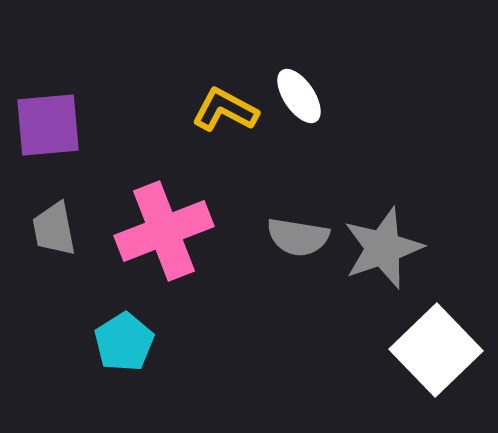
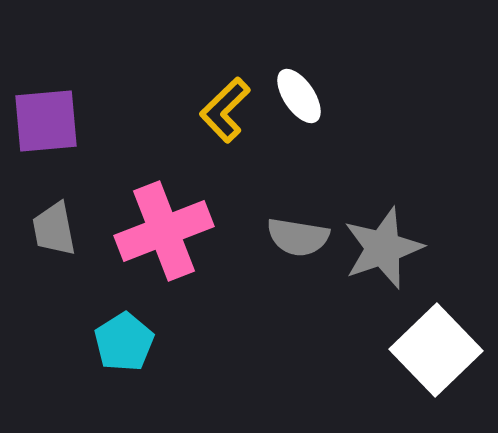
yellow L-shape: rotated 72 degrees counterclockwise
purple square: moved 2 px left, 4 px up
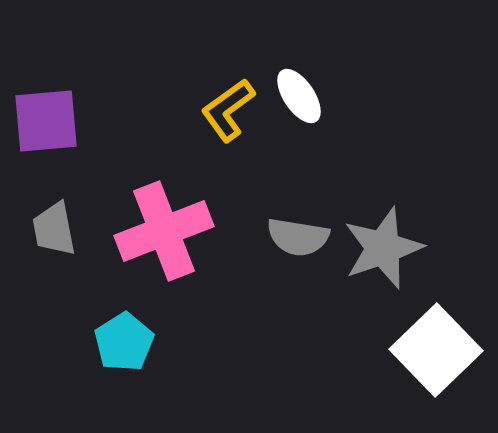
yellow L-shape: moved 3 px right; rotated 8 degrees clockwise
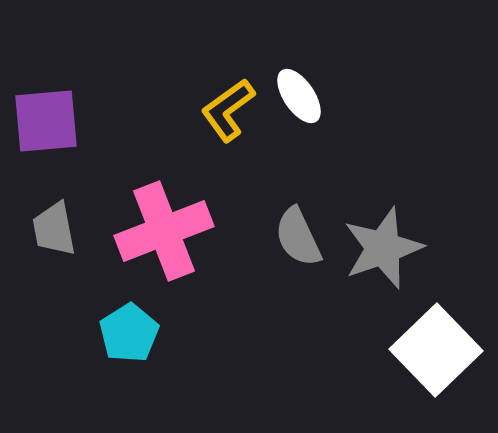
gray semicircle: rotated 56 degrees clockwise
cyan pentagon: moved 5 px right, 9 px up
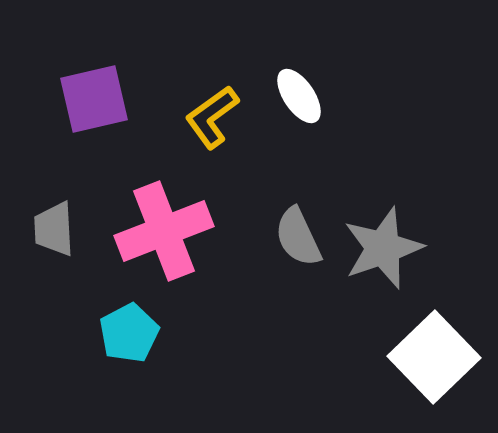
yellow L-shape: moved 16 px left, 7 px down
purple square: moved 48 px right, 22 px up; rotated 8 degrees counterclockwise
gray trapezoid: rotated 8 degrees clockwise
cyan pentagon: rotated 4 degrees clockwise
white square: moved 2 px left, 7 px down
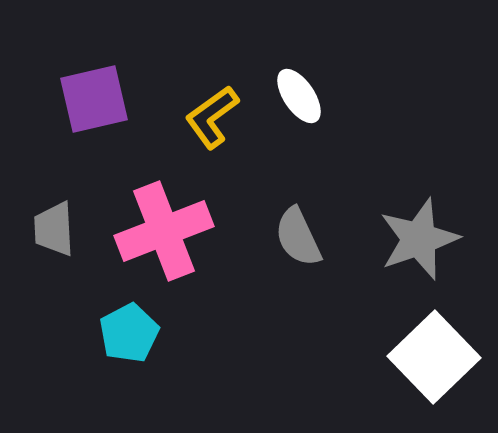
gray star: moved 36 px right, 9 px up
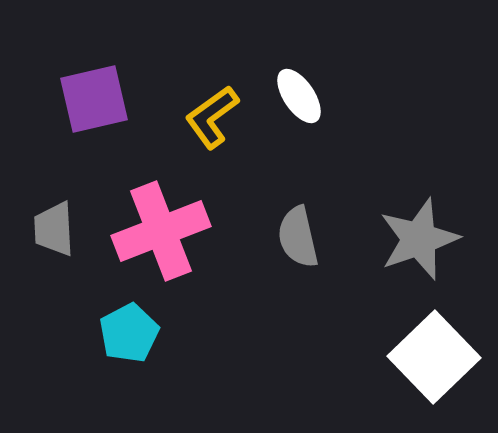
pink cross: moved 3 px left
gray semicircle: rotated 12 degrees clockwise
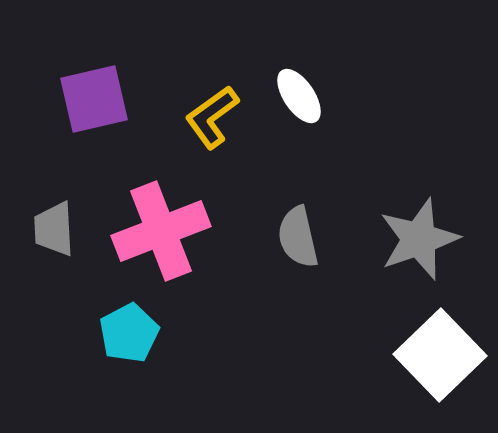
white square: moved 6 px right, 2 px up
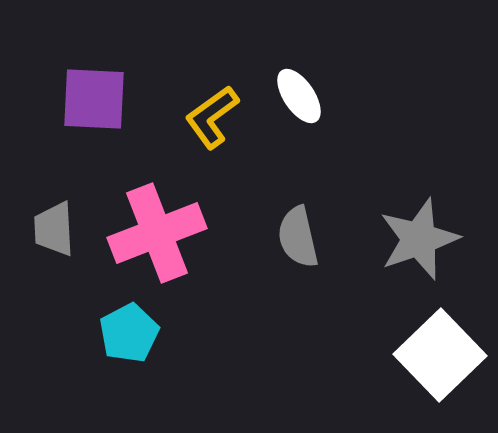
purple square: rotated 16 degrees clockwise
pink cross: moved 4 px left, 2 px down
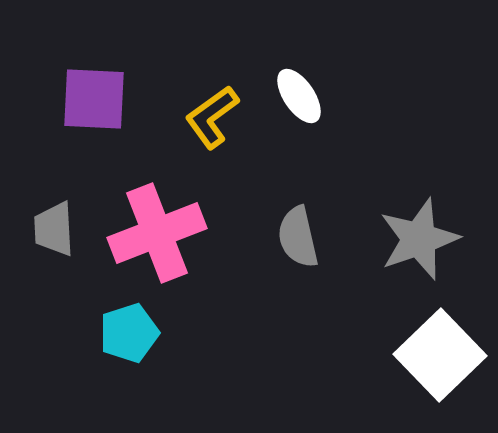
cyan pentagon: rotated 10 degrees clockwise
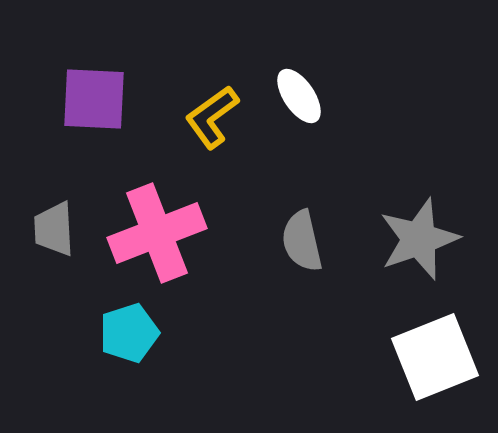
gray semicircle: moved 4 px right, 4 px down
white square: moved 5 px left, 2 px down; rotated 22 degrees clockwise
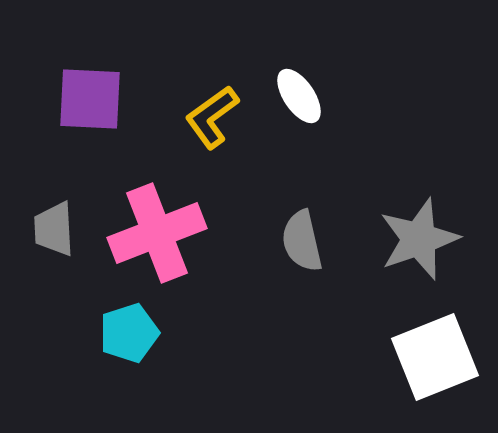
purple square: moved 4 px left
